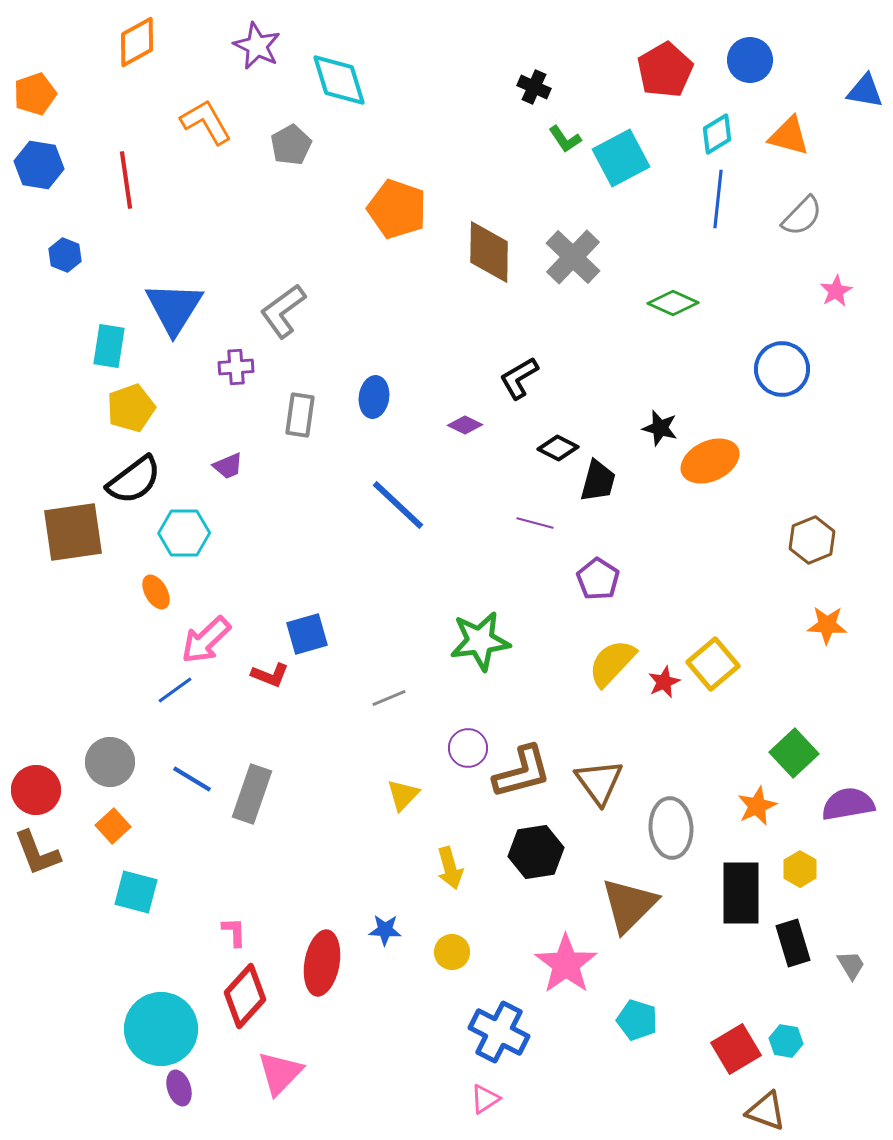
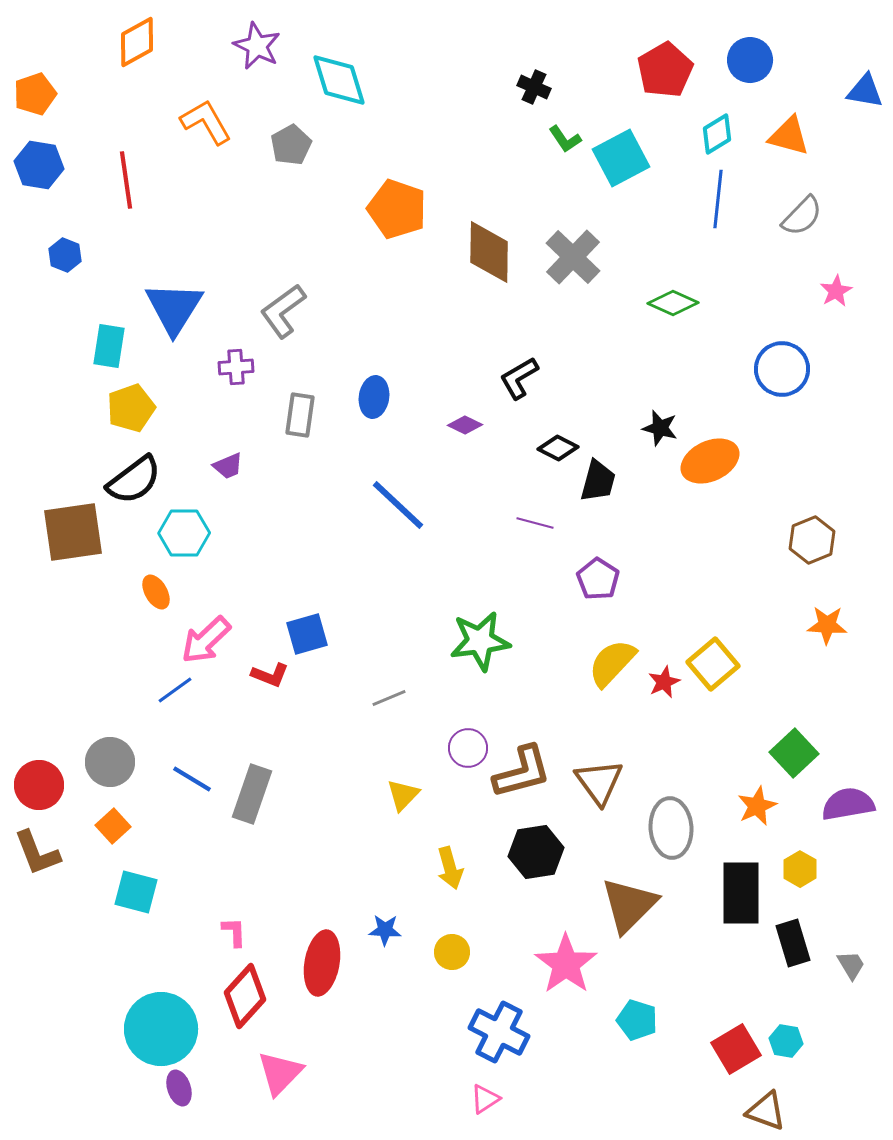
red circle at (36, 790): moved 3 px right, 5 px up
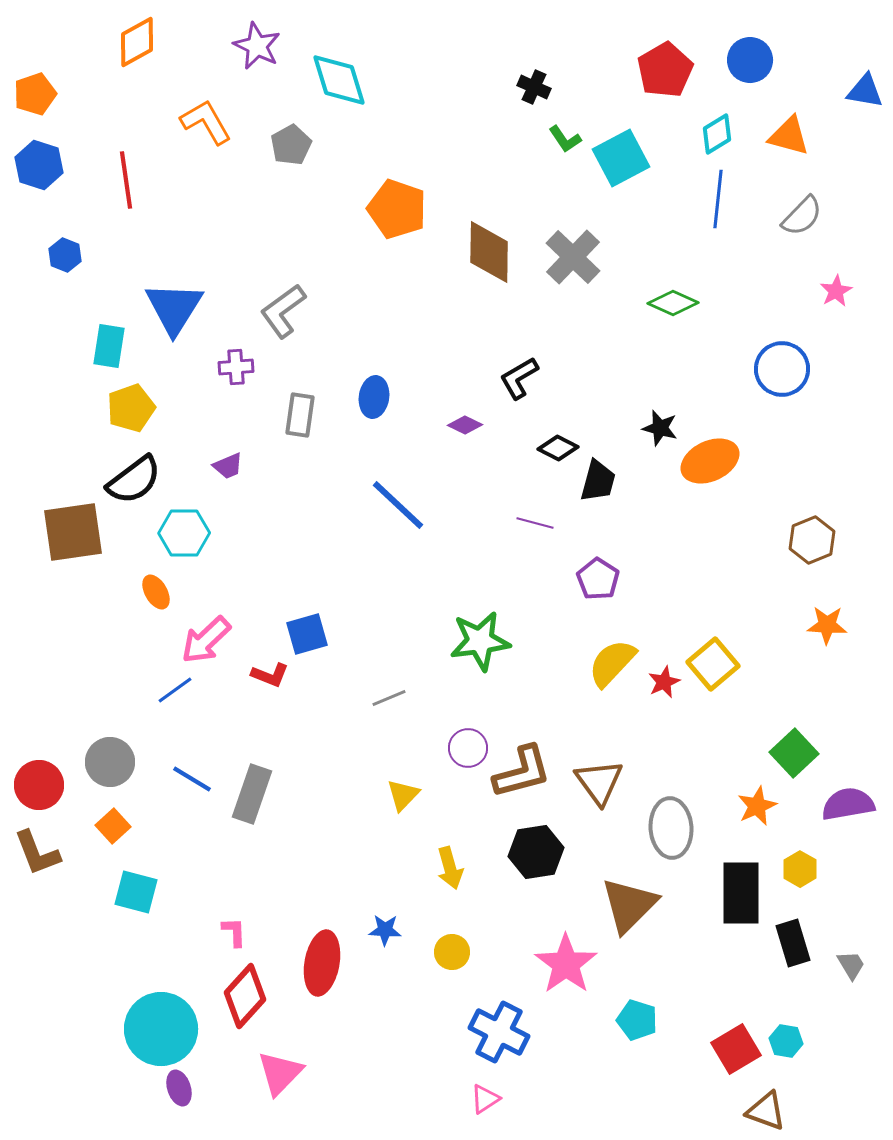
blue hexagon at (39, 165): rotated 9 degrees clockwise
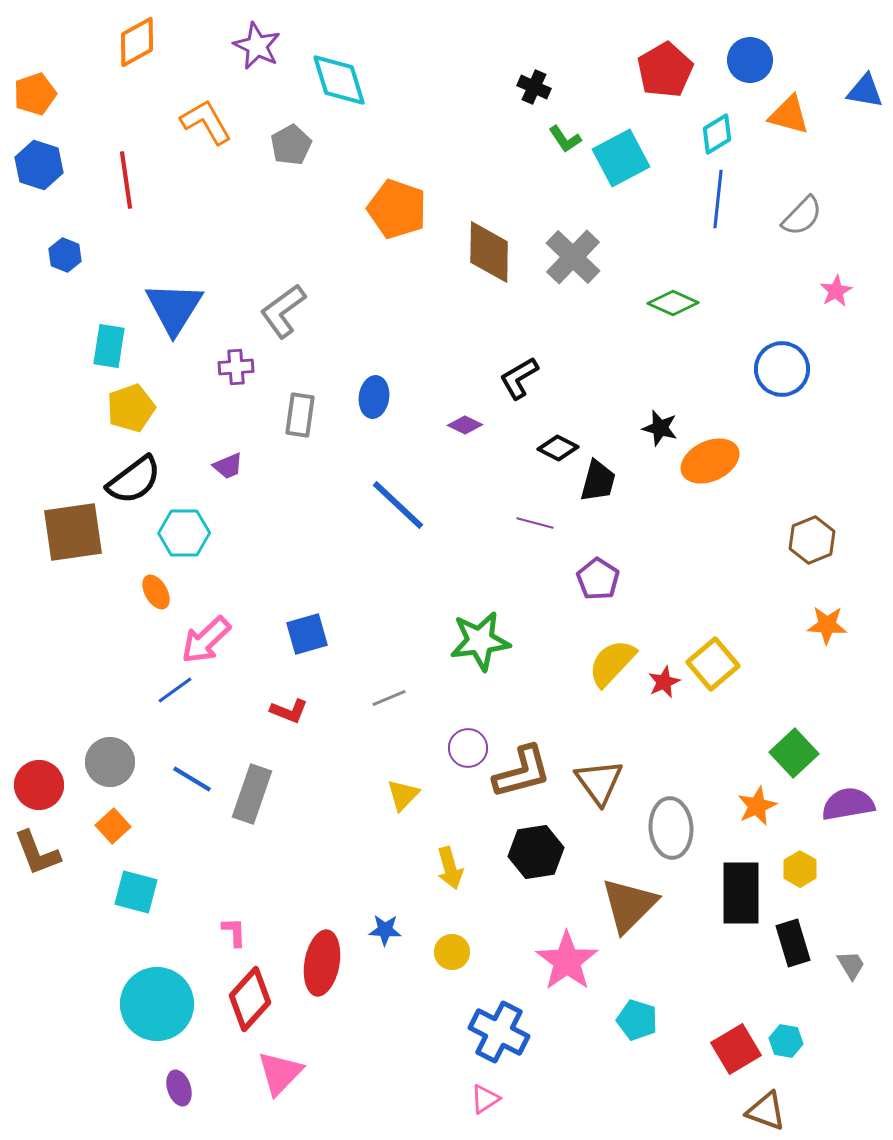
orange triangle at (789, 136): moved 21 px up
red L-shape at (270, 675): moved 19 px right, 36 px down
pink star at (566, 964): moved 1 px right, 3 px up
red diamond at (245, 996): moved 5 px right, 3 px down
cyan circle at (161, 1029): moved 4 px left, 25 px up
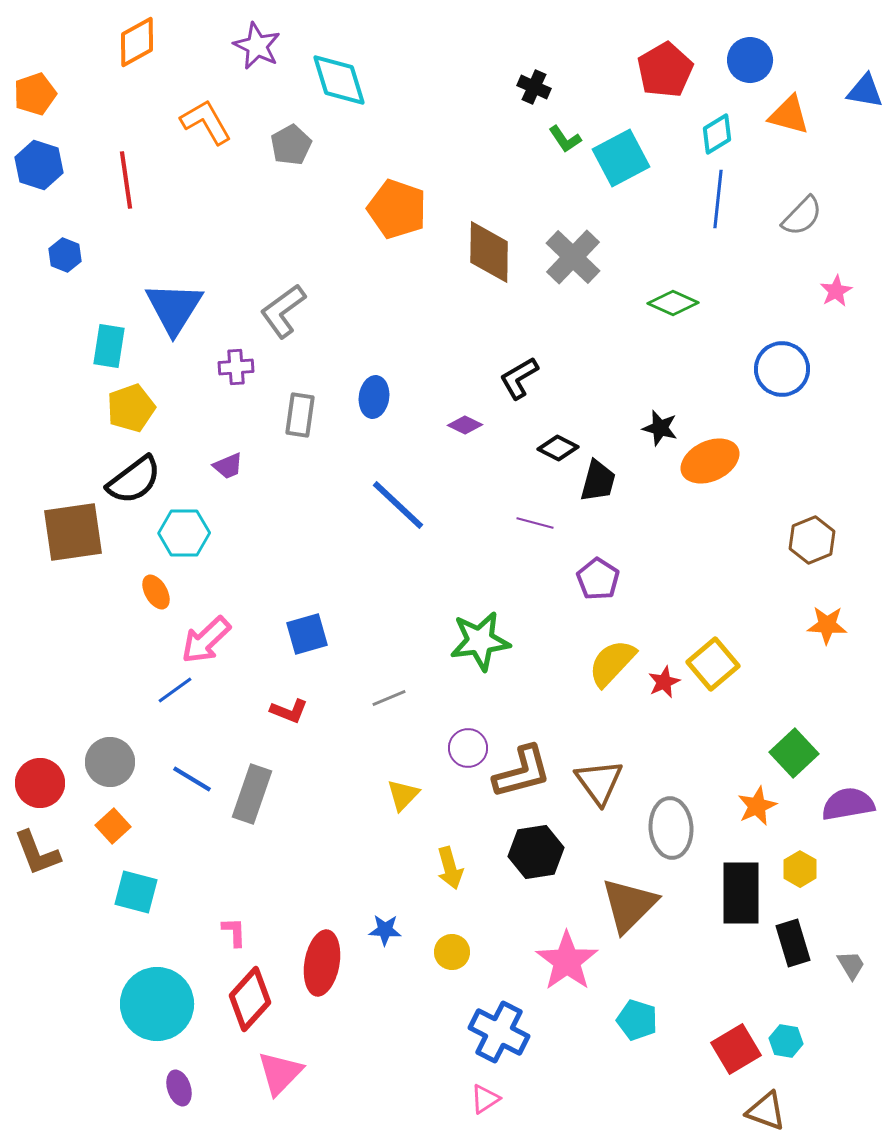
red circle at (39, 785): moved 1 px right, 2 px up
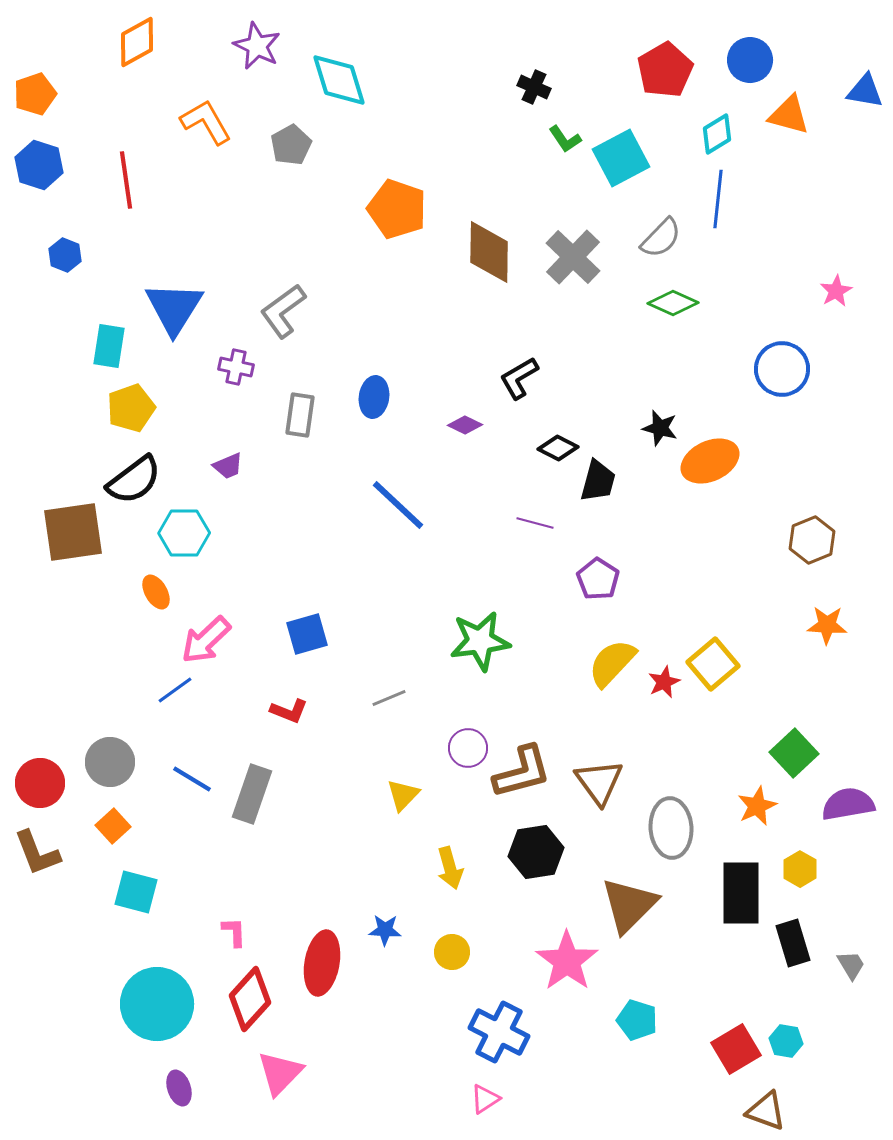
gray semicircle at (802, 216): moved 141 px left, 22 px down
purple cross at (236, 367): rotated 16 degrees clockwise
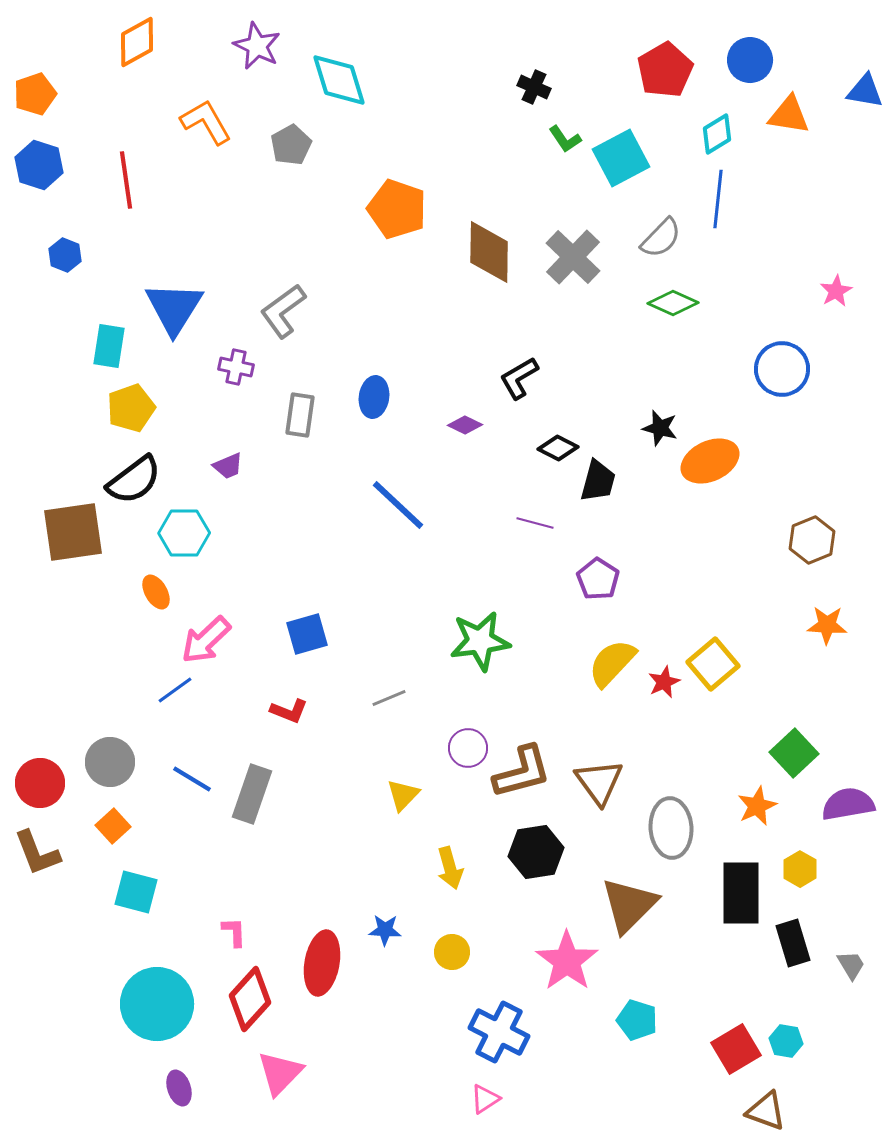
orange triangle at (789, 115): rotated 6 degrees counterclockwise
